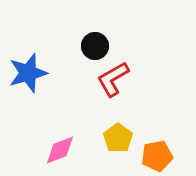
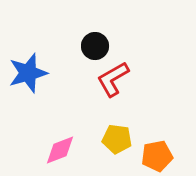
yellow pentagon: moved 1 px left, 1 px down; rotated 28 degrees counterclockwise
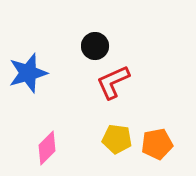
red L-shape: moved 3 px down; rotated 6 degrees clockwise
pink diamond: moved 13 px left, 2 px up; rotated 24 degrees counterclockwise
orange pentagon: moved 12 px up
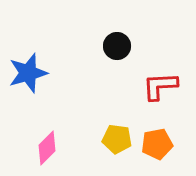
black circle: moved 22 px right
red L-shape: moved 47 px right, 4 px down; rotated 21 degrees clockwise
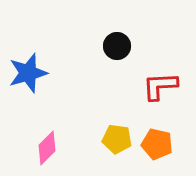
orange pentagon: rotated 24 degrees clockwise
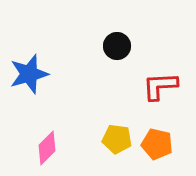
blue star: moved 1 px right, 1 px down
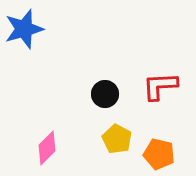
black circle: moved 12 px left, 48 px down
blue star: moved 5 px left, 45 px up
yellow pentagon: rotated 20 degrees clockwise
orange pentagon: moved 2 px right, 10 px down
